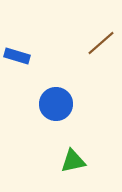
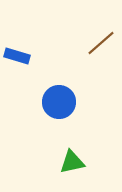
blue circle: moved 3 px right, 2 px up
green triangle: moved 1 px left, 1 px down
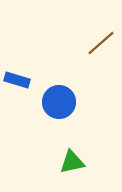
blue rectangle: moved 24 px down
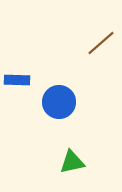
blue rectangle: rotated 15 degrees counterclockwise
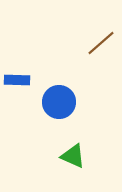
green triangle: moved 1 px right, 6 px up; rotated 36 degrees clockwise
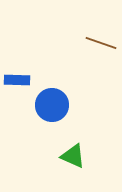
brown line: rotated 60 degrees clockwise
blue circle: moved 7 px left, 3 px down
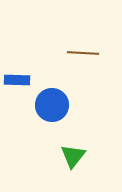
brown line: moved 18 px left, 10 px down; rotated 16 degrees counterclockwise
green triangle: rotated 44 degrees clockwise
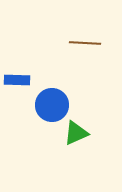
brown line: moved 2 px right, 10 px up
green triangle: moved 3 px right, 23 px up; rotated 28 degrees clockwise
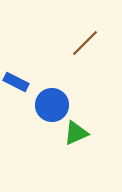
brown line: rotated 48 degrees counterclockwise
blue rectangle: moved 1 px left, 2 px down; rotated 25 degrees clockwise
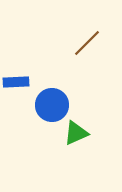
brown line: moved 2 px right
blue rectangle: rotated 30 degrees counterclockwise
